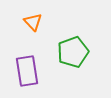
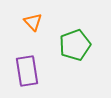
green pentagon: moved 2 px right, 7 px up
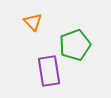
purple rectangle: moved 22 px right
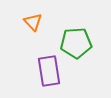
green pentagon: moved 1 px right, 2 px up; rotated 16 degrees clockwise
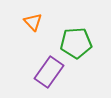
purple rectangle: moved 1 px down; rotated 44 degrees clockwise
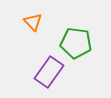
green pentagon: rotated 12 degrees clockwise
